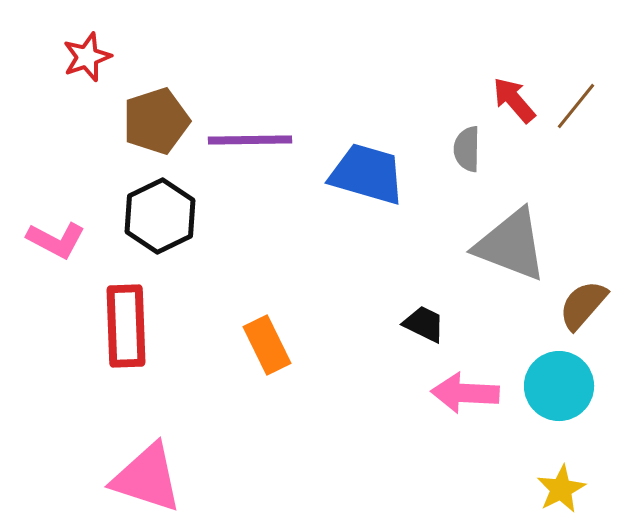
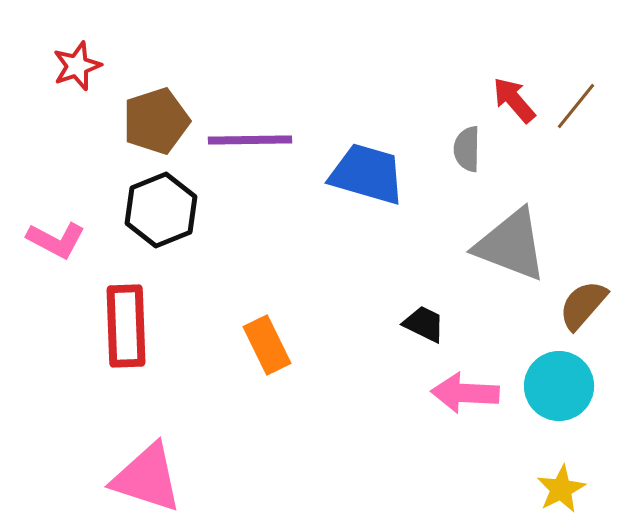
red star: moved 10 px left, 9 px down
black hexagon: moved 1 px right, 6 px up; rotated 4 degrees clockwise
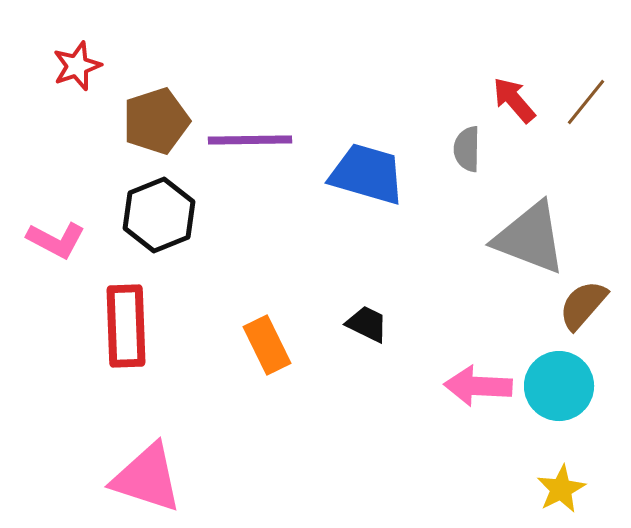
brown line: moved 10 px right, 4 px up
black hexagon: moved 2 px left, 5 px down
gray triangle: moved 19 px right, 7 px up
black trapezoid: moved 57 px left
pink arrow: moved 13 px right, 7 px up
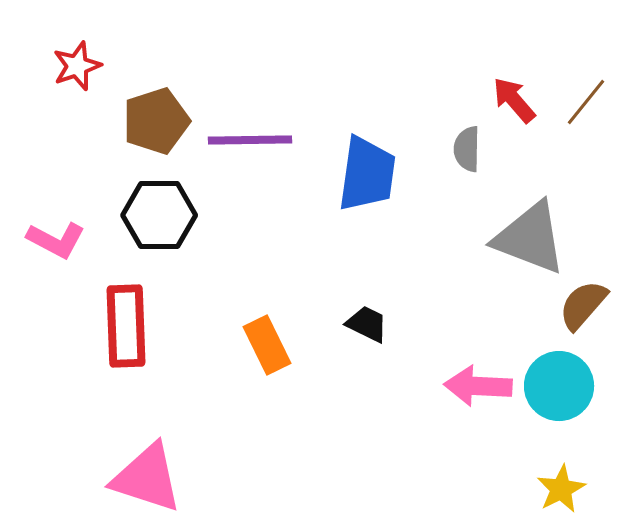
blue trapezoid: rotated 82 degrees clockwise
black hexagon: rotated 22 degrees clockwise
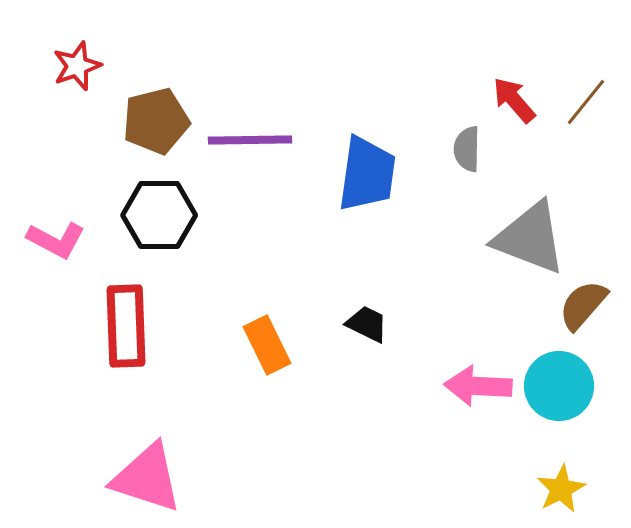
brown pentagon: rotated 4 degrees clockwise
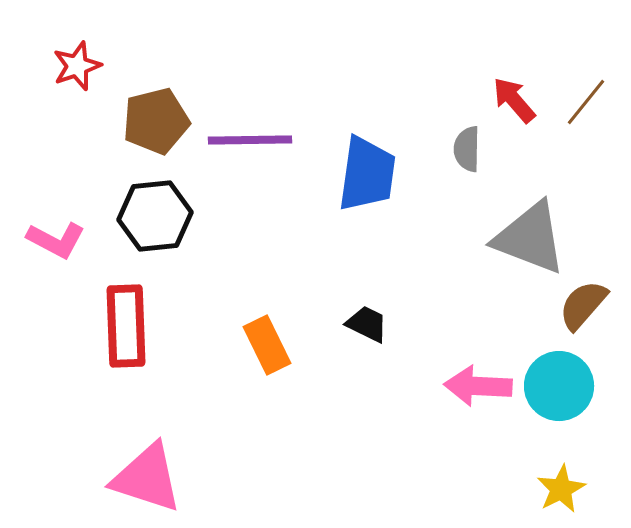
black hexagon: moved 4 px left, 1 px down; rotated 6 degrees counterclockwise
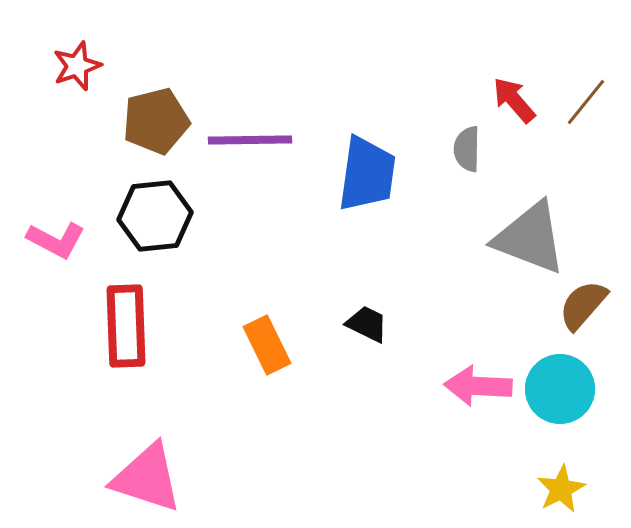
cyan circle: moved 1 px right, 3 px down
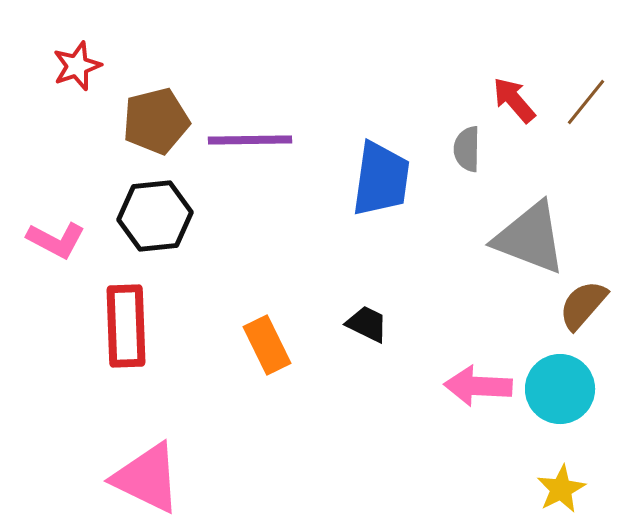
blue trapezoid: moved 14 px right, 5 px down
pink triangle: rotated 8 degrees clockwise
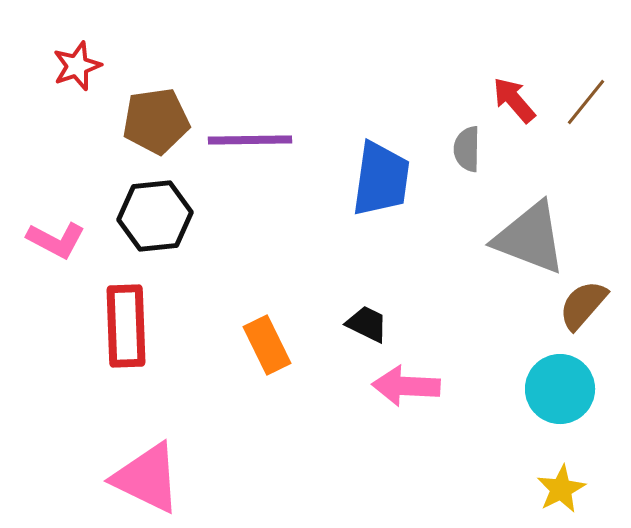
brown pentagon: rotated 6 degrees clockwise
pink arrow: moved 72 px left
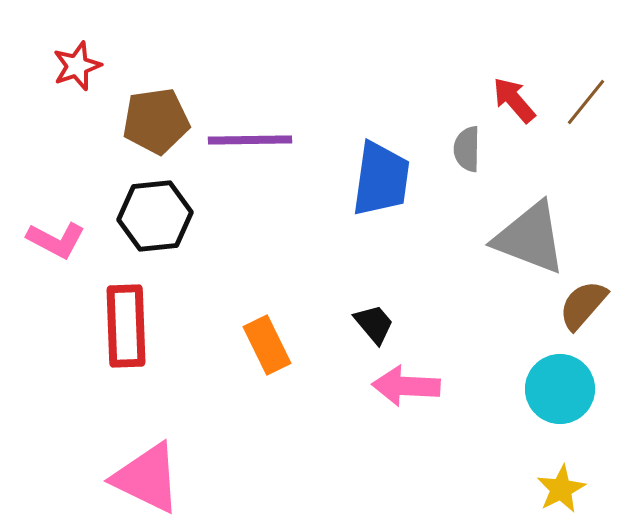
black trapezoid: moved 7 px right; rotated 24 degrees clockwise
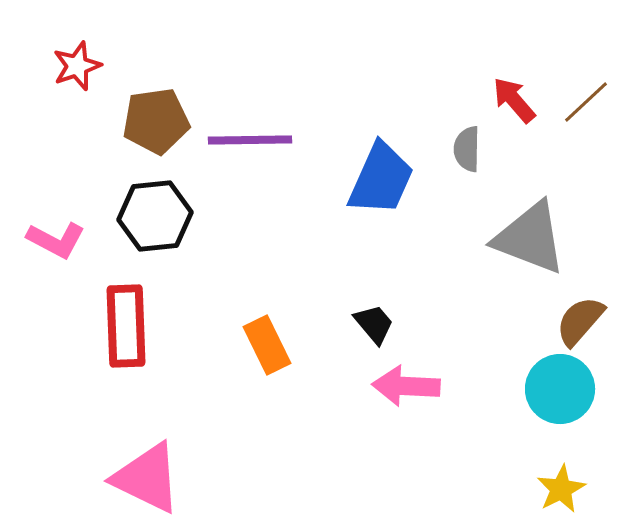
brown line: rotated 8 degrees clockwise
blue trapezoid: rotated 16 degrees clockwise
brown semicircle: moved 3 px left, 16 px down
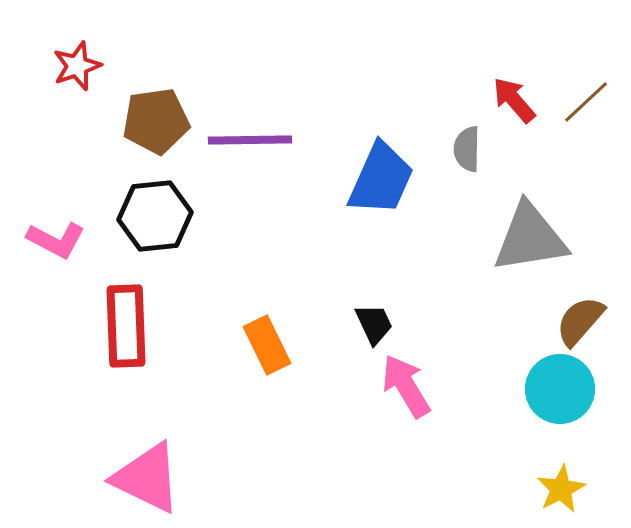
gray triangle: rotated 30 degrees counterclockwise
black trapezoid: rotated 15 degrees clockwise
pink arrow: rotated 56 degrees clockwise
